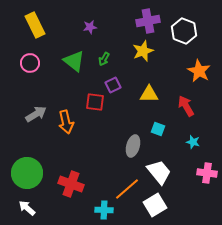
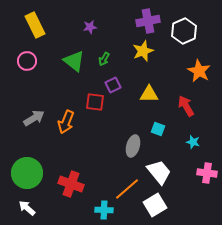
white hexagon: rotated 15 degrees clockwise
pink circle: moved 3 px left, 2 px up
gray arrow: moved 2 px left, 4 px down
orange arrow: rotated 35 degrees clockwise
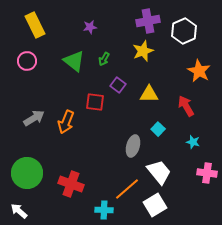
purple square: moved 5 px right; rotated 28 degrees counterclockwise
cyan square: rotated 24 degrees clockwise
white arrow: moved 8 px left, 3 px down
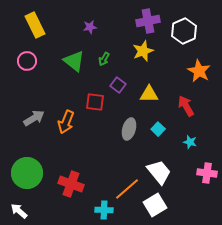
cyan star: moved 3 px left
gray ellipse: moved 4 px left, 17 px up
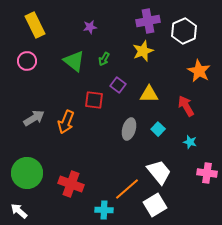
red square: moved 1 px left, 2 px up
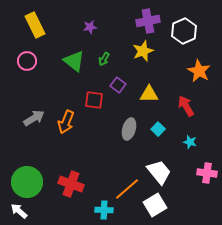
green circle: moved 9 px down
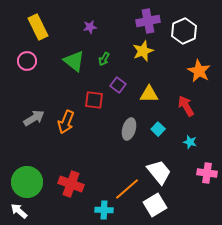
yellow rectangle: moved 3 px right, 2 px down
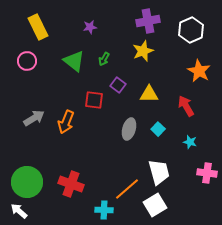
white hexagon: moved 7 px right, 1 px up
white trapezoid: rotated 24 degrees clockwise
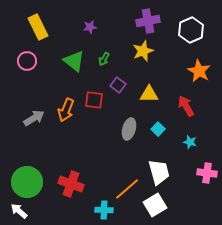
orange arrow: moved 12 px up
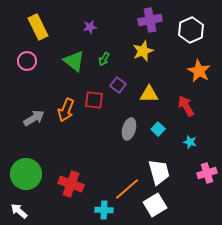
purple cross: moved 2 px right, 1 px up
pink cross: rotated 24 degrees counterclockwise
green circle: moved 1 px left, 8 px up
